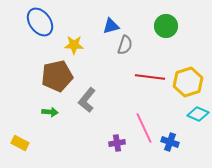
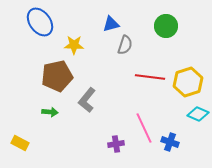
blue triangle: moved 2 px up
purple cross: moved 1 px left, 1 px down
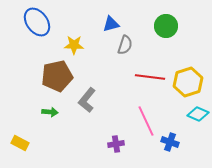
blue ellipse: moved 3 px left
pink line: moved 2 px right, 7 px up
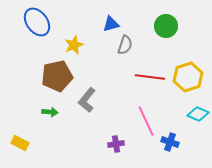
yellow star: rotated 24 degrees counterclockwise
yellow hexagon: moved 5 px up
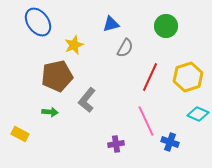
blue ellipse: moved 1 px right
gray semicircle: moved 3 px down; rotated 12 degrees clockwise
red line: rotated 72 degrees counterclockwise
yellow rectangle: moved 9 px up
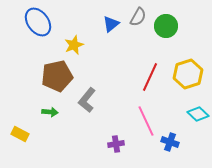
blue triangle: rotated 24 degrees counterclockwise
gray semicircle: moved 13 px right, 31 px up
yellow hexagon: moved 3 px up
cyan diamond: rotated 20 degrees clockwise
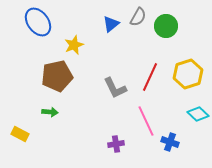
gray L-shape: moved 28 px right, 12 px up; rotated 65 degrees counterclockwise
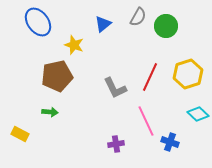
blue triangle: moved 8 px left
yellow star: rotated 30 degrees counterclockwise
